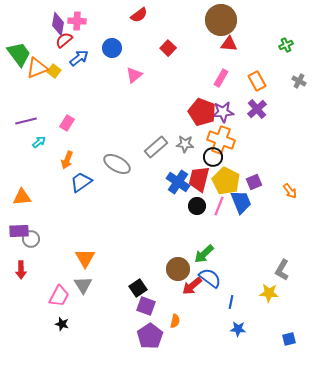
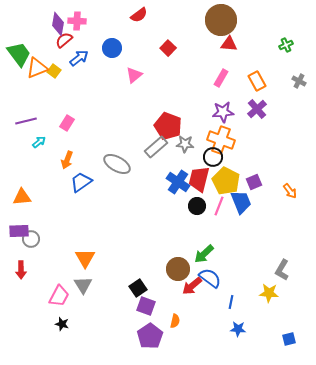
red pentagon at (202, 112): moved 34 px left, 14 px down
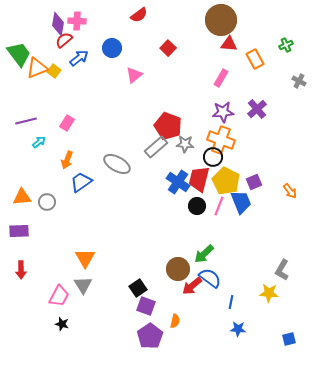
orange rectangle at (257, 81): moved 2 px left, 22 px up
gray circle at (31, 239): moved 16 px right, 37 px up
